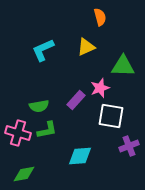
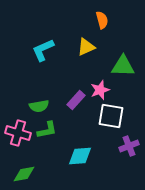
orange semicircle: moved 2 px right, 3 px down
pink star: moved 2 px down
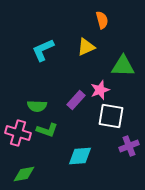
green semicircle: moved 2 px left; rotated 12 degrees clockwise
green L-shape: rotated 30 degrees clockwise
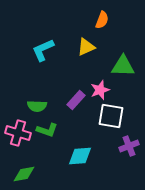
orange semicircle: rotated 36 degrees clockwise
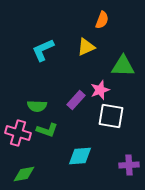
purple cross: moved 19 px down; rotated 18 degrees clockwise
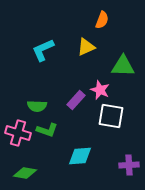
pink star: rotated 30 degrees counterclockwise
green diamond: moved 1 px right, 1 px up; rotated 20 degrees clockwise
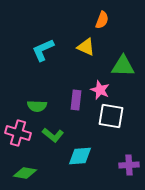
yellow triangle: rotated 48 degrees clockwise
purple rectangle: rotated 36 degrees counterclockwise
green L-shape: moved 6 px right, 5 px down; rotated 20 degrees clockwise
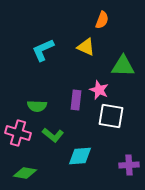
pink star: moved 1 px left
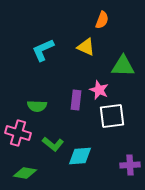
white square: moved 1 px right; rotated 16 degrees counterclockwise
green L-shape: moved 9 px down
purple cross: moved 1 px right
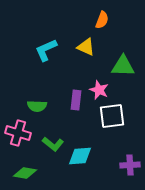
cyan L-shape: moved 3 px right
